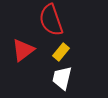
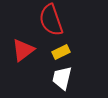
yellow rectangle: rotated 24 degrees clockwise
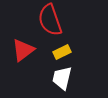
red semicircle: moved 1 px left
yellow rectangle: moved 1 px right
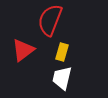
red semicircle: rotated 40 degrees clockwise
yellow rectangle: rotated 48 degrees counterclockwise
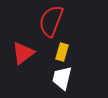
red semicircle: moved 1 px right, 1 px down
red triangle: moved 3 px down
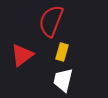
red triangle: moved 1 px left, 2 px down
white trapezoid: moved 1 px right, 2 px down
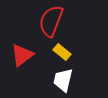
yellow rectangle: rotated 66 degrees counterclockwise
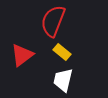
red semicircle: moved 2 px right
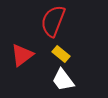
yellow rectangle: moved 1 px left, 2 px down
white trapezoid: rotated 50 degrees counterclockwise
